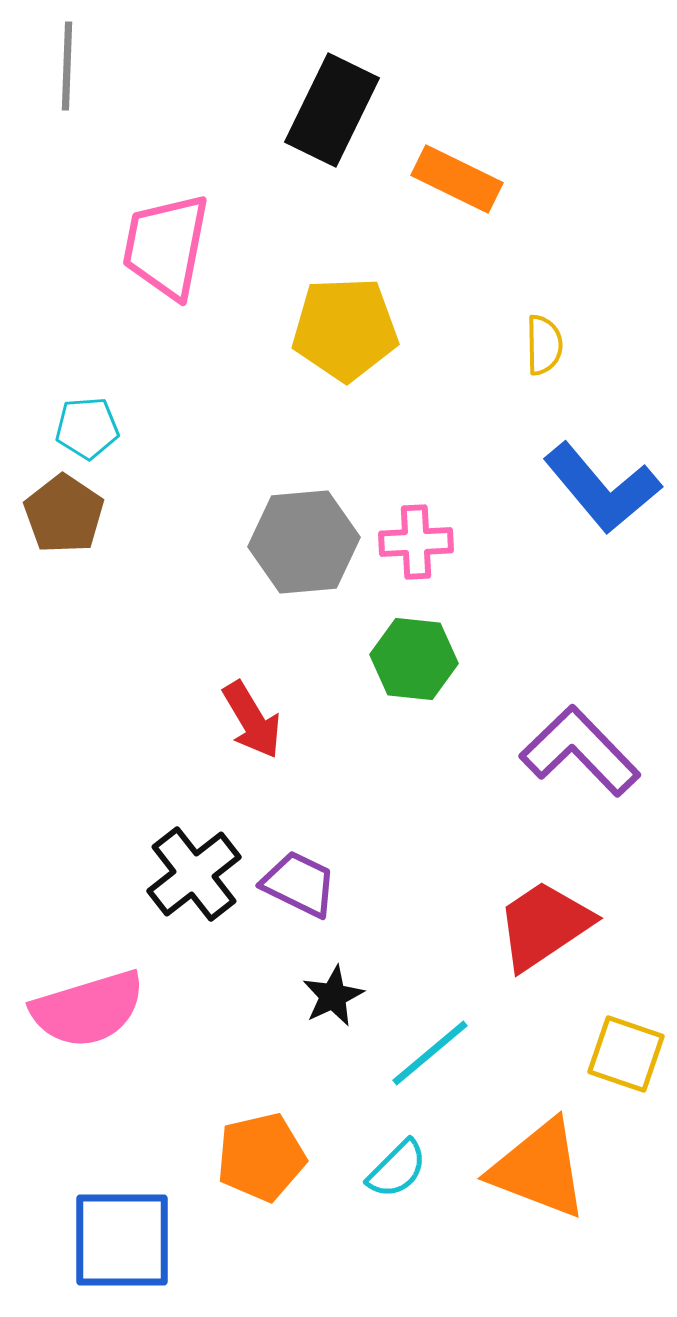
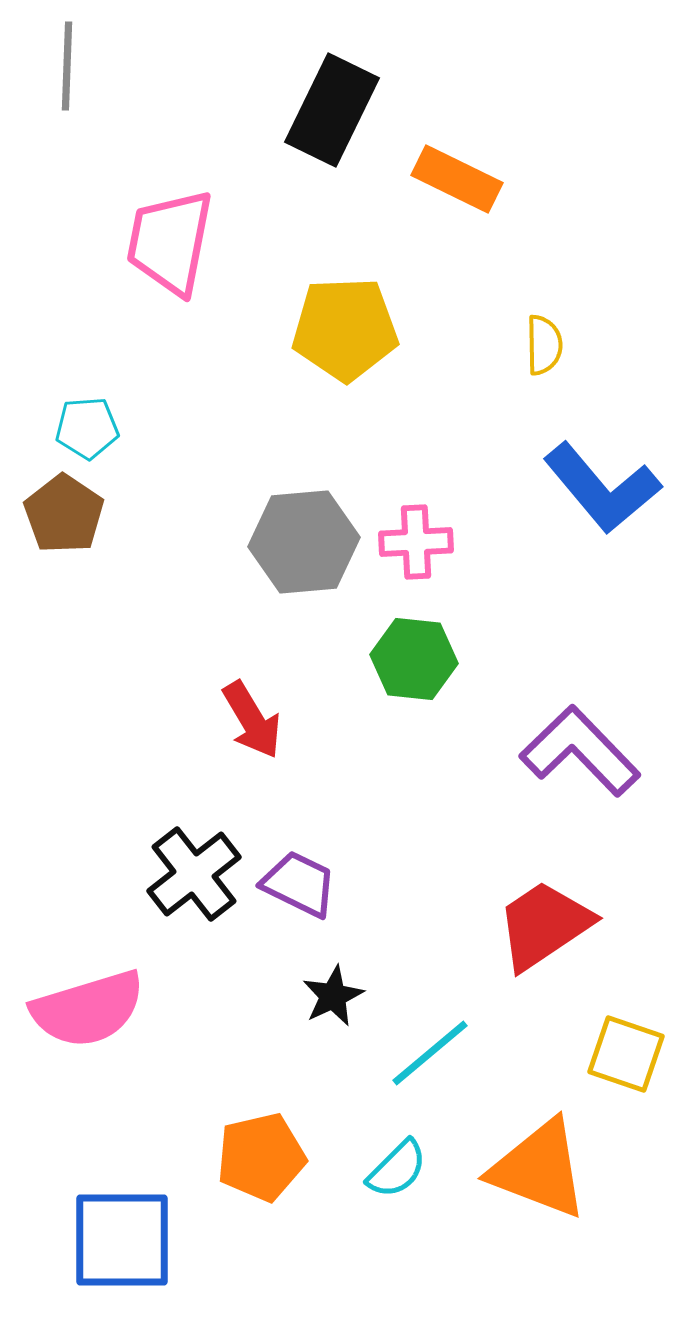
pink trapezoid: moved 4 px right, 4 px up
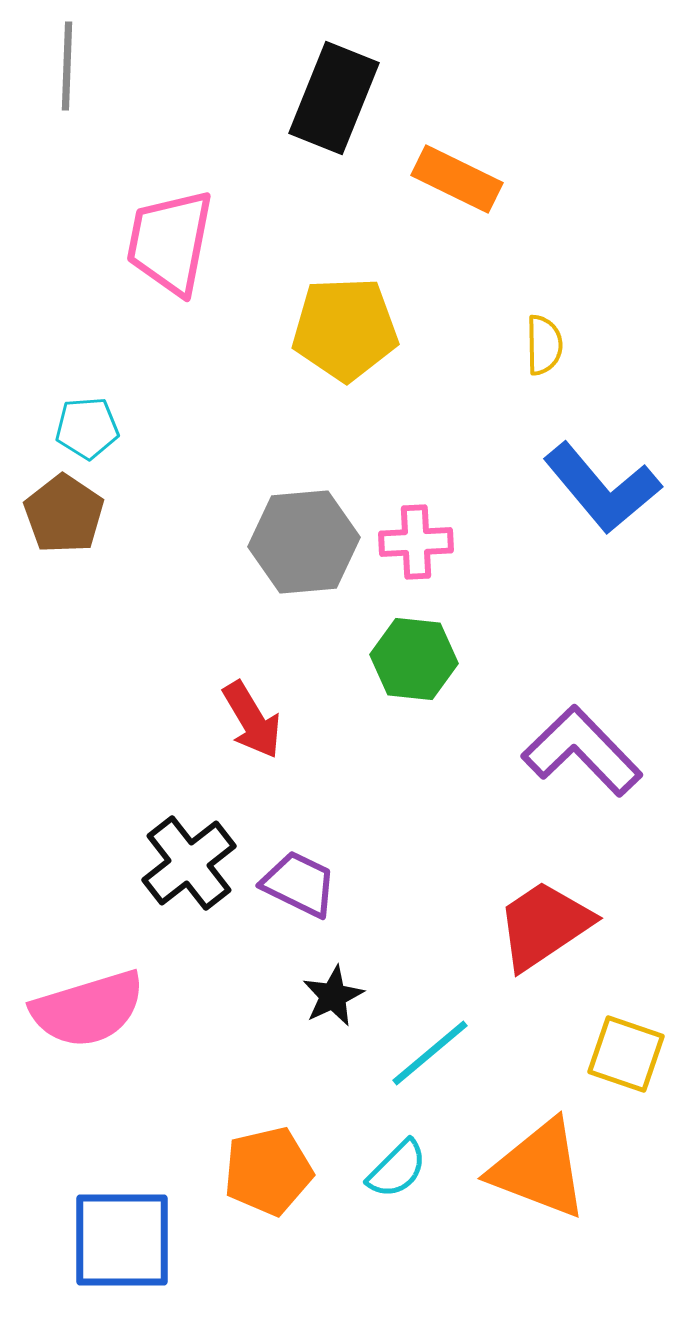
black rectangle: moved 2 px right, 12 px up; rotated 4 degrees counterclockwise
purple L-shape: moved 2 px right
black cross: moved 5 px left, 11 px up
orange pentagon: moved 7 px right, 14 px down
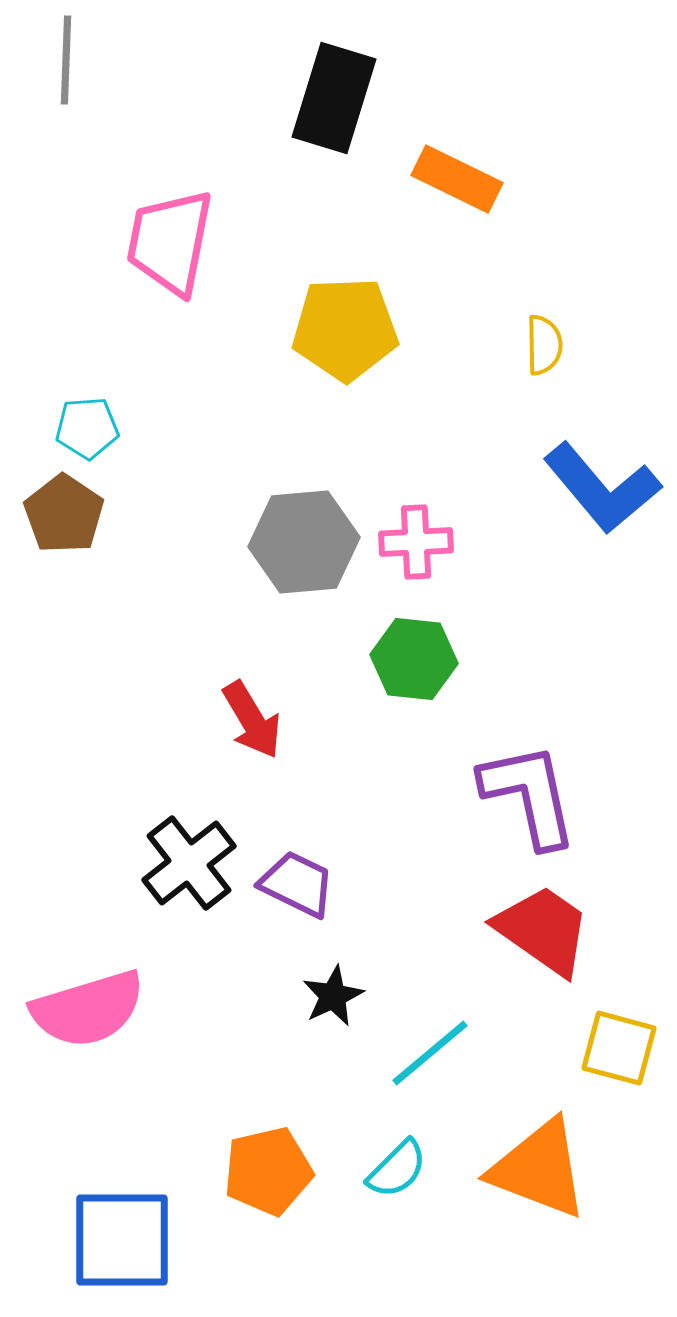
gray line: moved 1 px left, 6 px up
black rectangle: rotated 5 degrees counterclockwise
purple L-shape: moved 53 px left, 44 px down; rotated 32 degrees clockwise
purple trapezoid: moved 2 px left
red trapezoid: moved 1 px left, 5 px down; rotated 69 degrees clockwise
yellow square: moved 7 px left, 6 px up; rotated 4 degrees counterclockwise
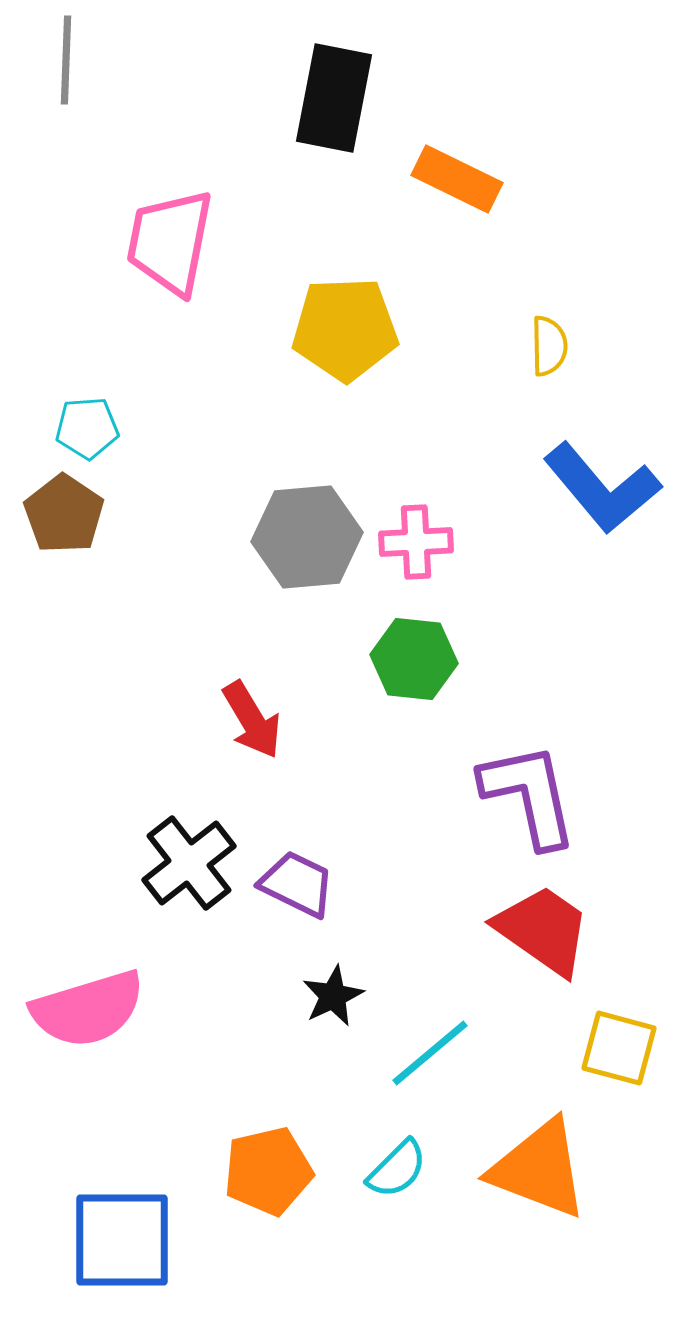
black rectangle: rotated 6 degrees counterclockwise
yellow semicircle: moved 5 px right, 1 px down
gray hexagon: moved 3 px right, 5 px up
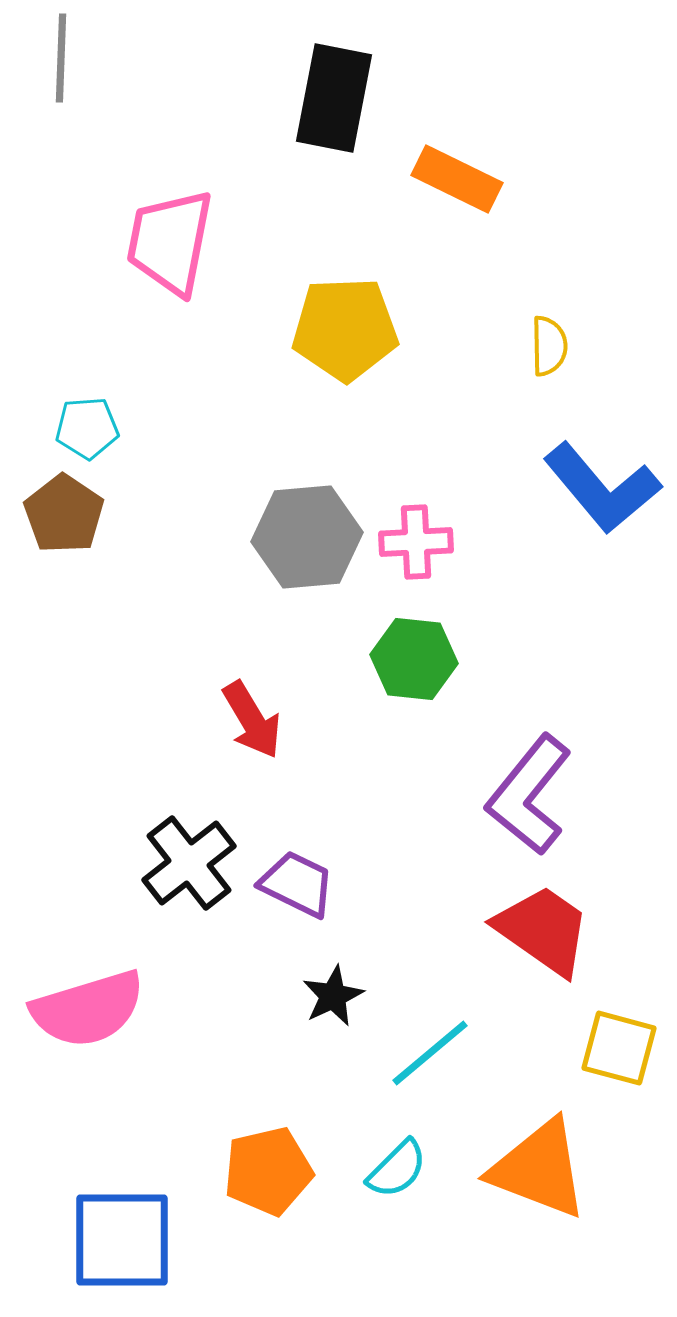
gray line: moved 5 px left, 2 px up
purple L-shape: rotated 129 degrees counterclockwise
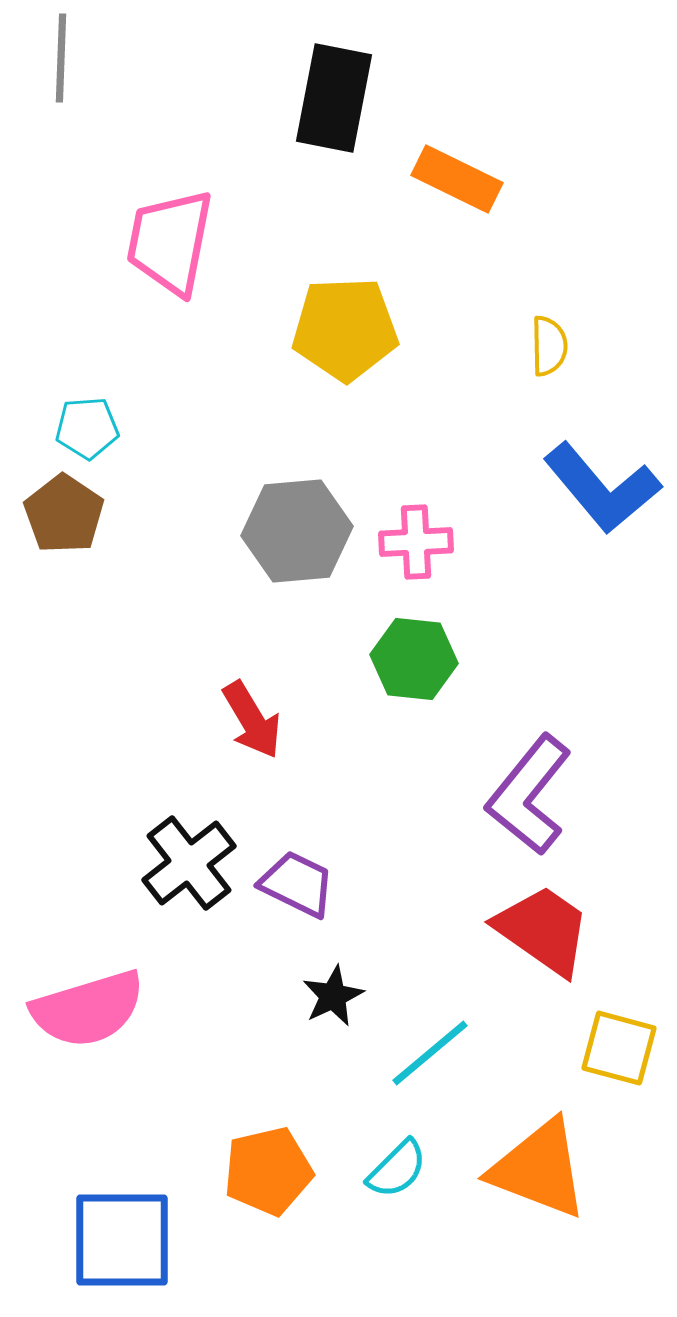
gray hexagon: moved 10 px left, 6 px up
